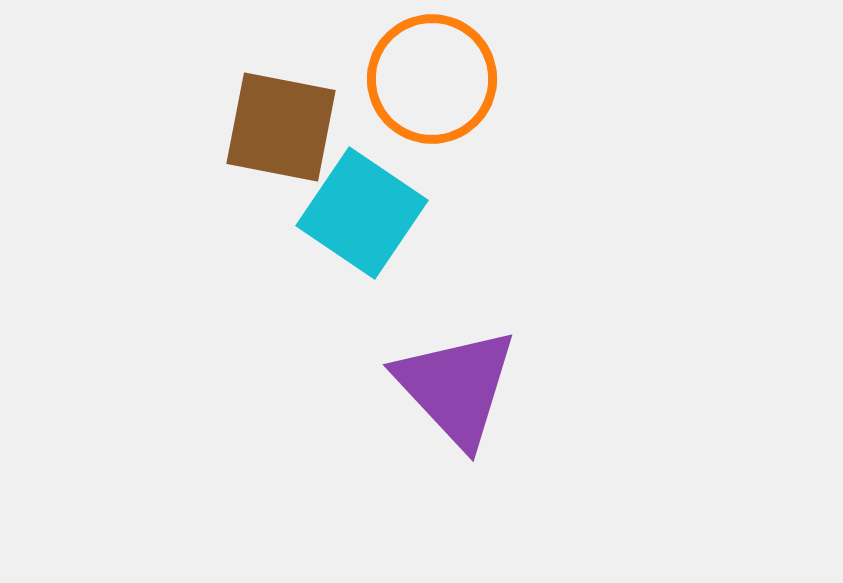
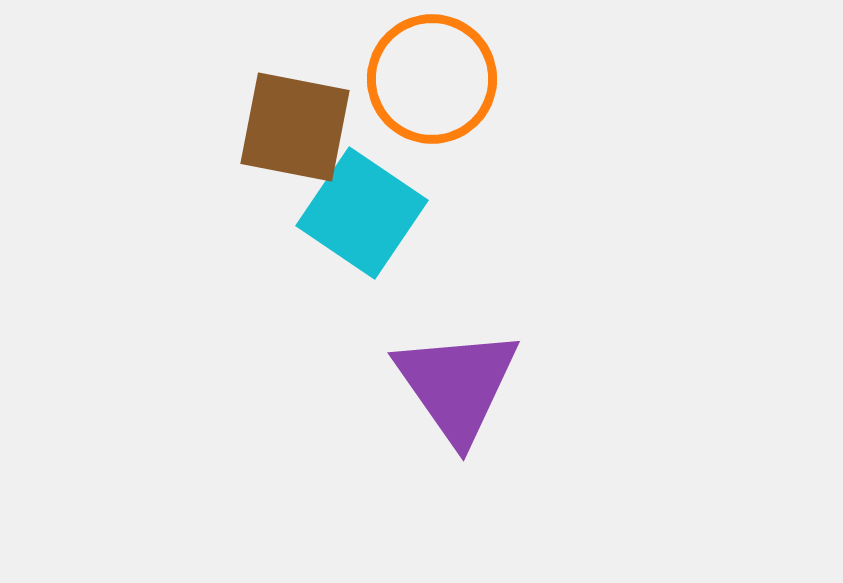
brown square: moved 14 px right
purple triangle: moved 1 px right, 2 px up; rotated 8 degrees clockwise
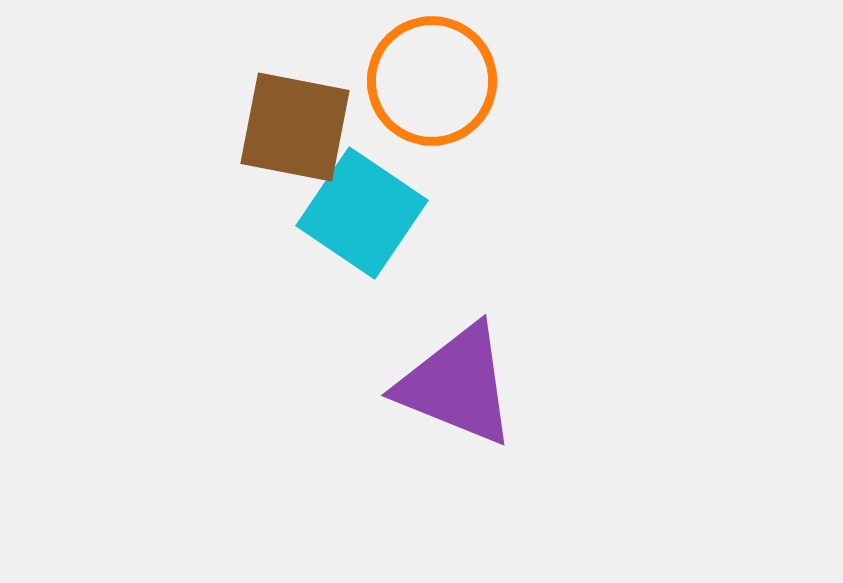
orange circle: moved 2 px down
purple triangle: rotated 33 degrees counterclockwise
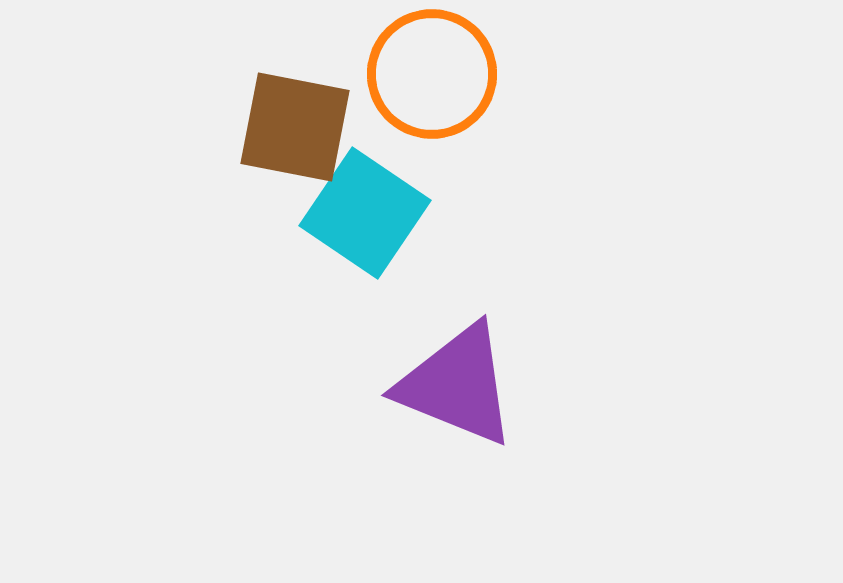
orange circle: moved 7 px up
cyan square: moved 3 px right
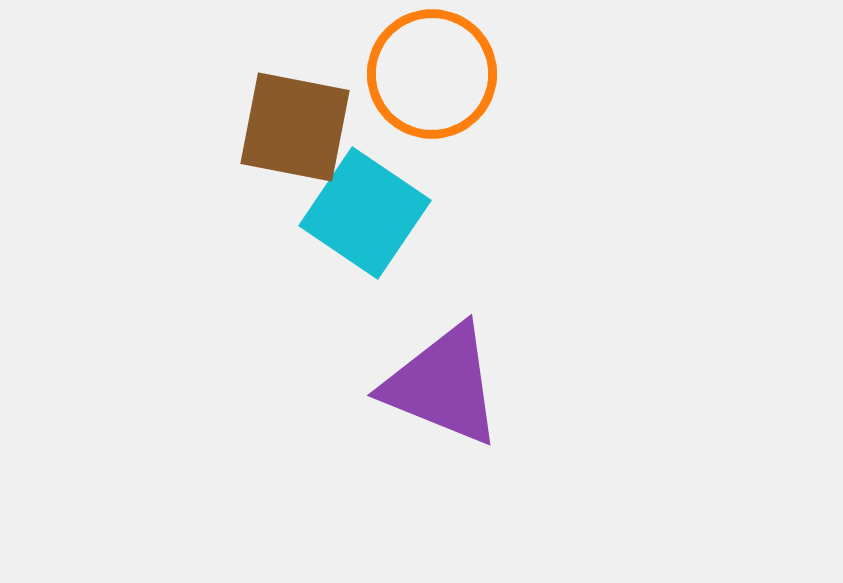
purple triangle: moved 14 px left
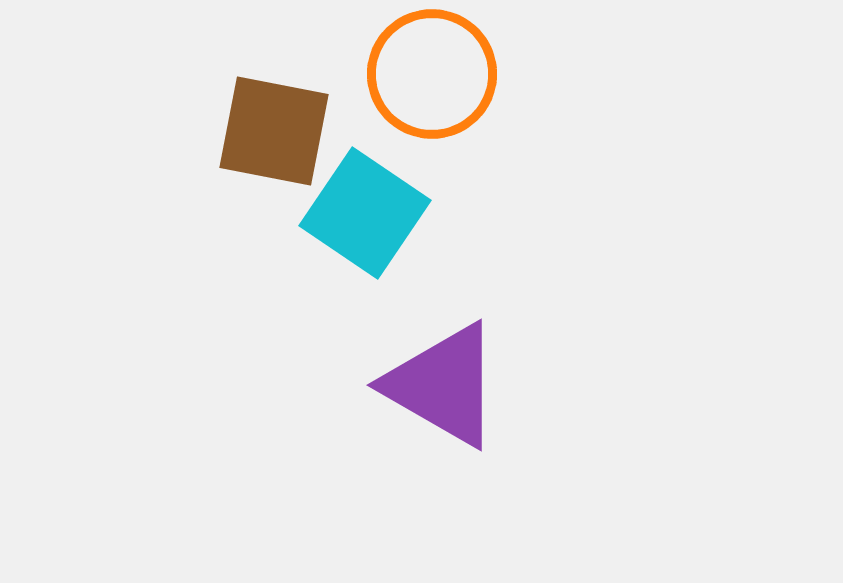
brown square: moved 21 px left, 4 px down
purple triangle: rotated 8 degrees clockwise
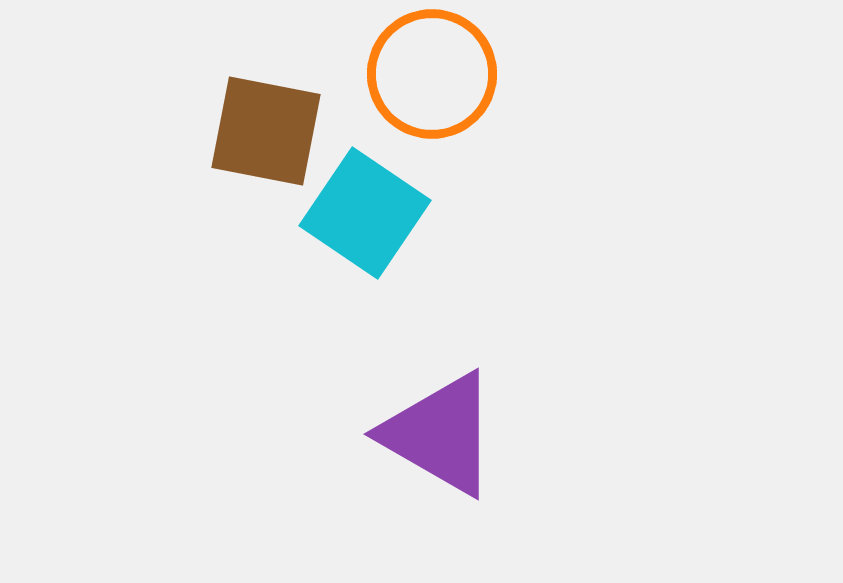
brown square: moved 8 px left
purple triangle: moved 3 px left, 49 px down
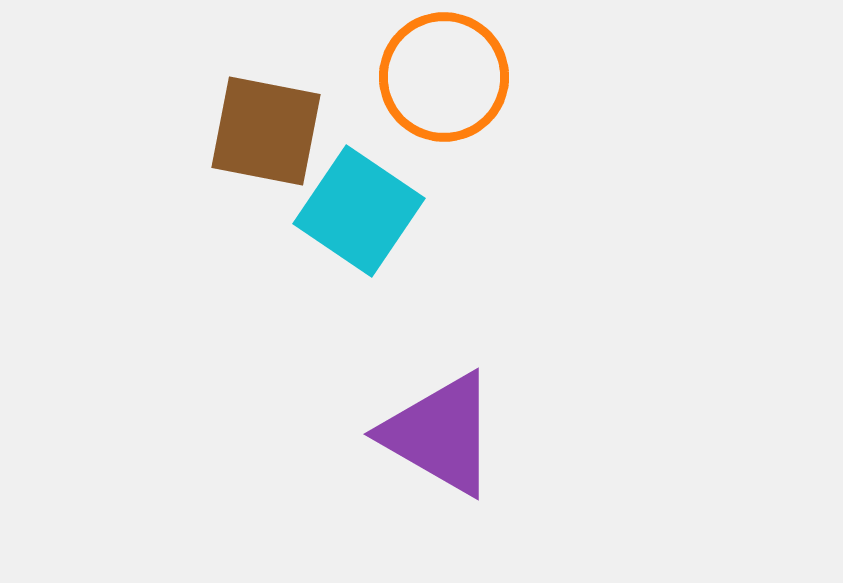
orange circle: moved 12 px right, 3 px down
cyan square: moved 6 px left, 2 px up
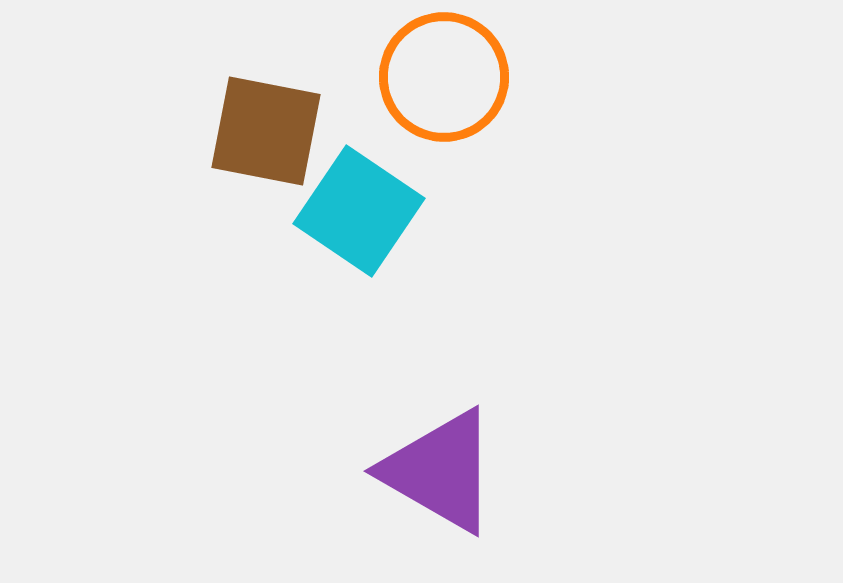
purple triangle: moved 37 px down
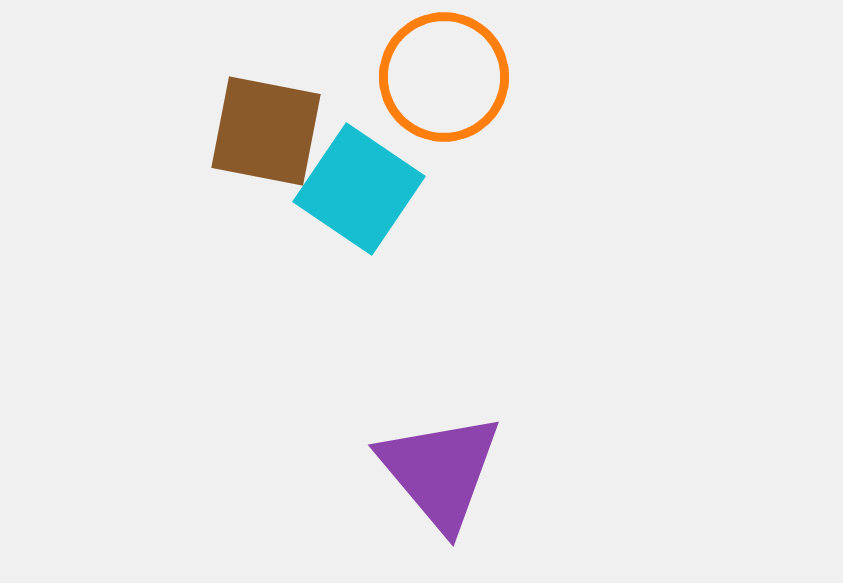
cyan square: moved 22 px up
purple triangle: rotated 20 degrees clockwise
